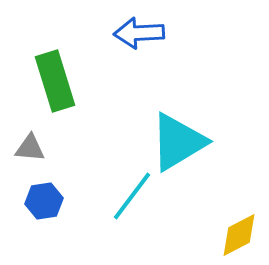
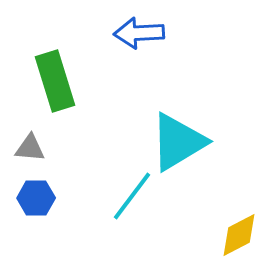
blue hexagon: moved 8 px left, 3 px up; rotated 9 degrees clockwise
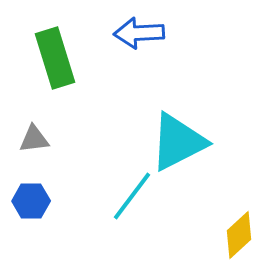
green rectangle: moved 23 px up
cyan triangle: rotated 4 degrees clockwise
gray triangle: moved 4 px right, 9 px up; rotated 12 degrees counterclockwise
blue hexagon: moved 5 px left, 3 px down
yellow diamond: rotated 15 degrees counterclockwise
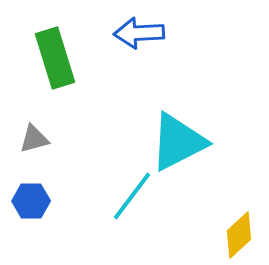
gray triangle: rotated 8 degrees counterclockwise
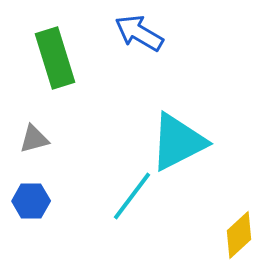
blue arrow: rotated 33 degrees clockwise
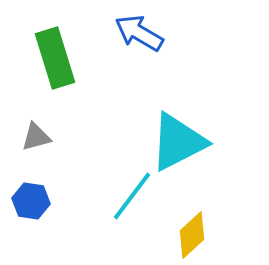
gray triangle: moved 2 px right, 2 px up
blue hexagon: rotated 9 degrees clockwise
yellow diamond: moved 47 px left
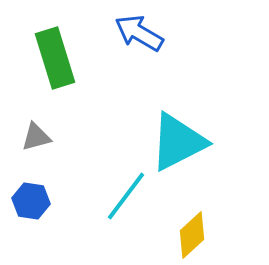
cyan line: moved 6 px left
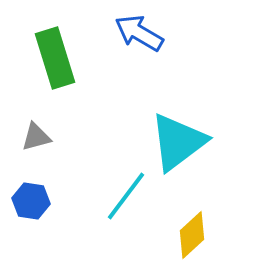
cyan triangle: rotated 10 degrees counterclockwise
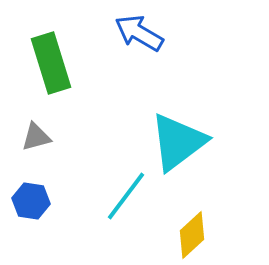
green rectangle: moved 4 px left, 5 px down
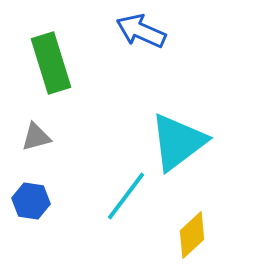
blue arrow: moved 2 px right, 2 px up; rotated 6 degrees counterclockwise
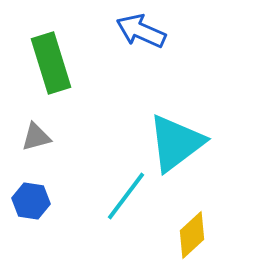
cyan triangle: moved 2 px left, 1 px down
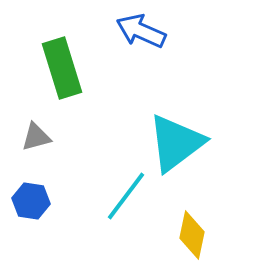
green rectangle: moved 11 px right, 5 px down
yellow diamond: rotated 36 degrees counterclockwise
